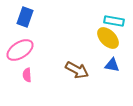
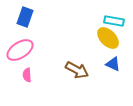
blue triangle: moved 1 px right, 1 px up; rotated 14 degrees clockwise
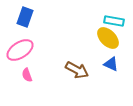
blue triangle: moved 2 px left
pink semicircle: rotated 16 degrees counterclockwise
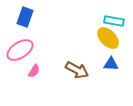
blue triangle: rotated 21 degrees counterclockwise
pink semicircle: moved 7 px right, 4 px up; rotated 128 degrees counterclockwise
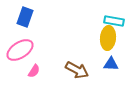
yellow ellipse: rotated 50 degrees clockwise
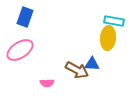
blue triangle: moved 19 px left
pink semicircle: moved 13 px right, 12 px down; rotated 56 degrees clockwise
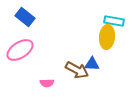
blue rectangle: rotated 72 degrees counterclockwise
yellow ellipse: moved 1 px left, 1 px up
